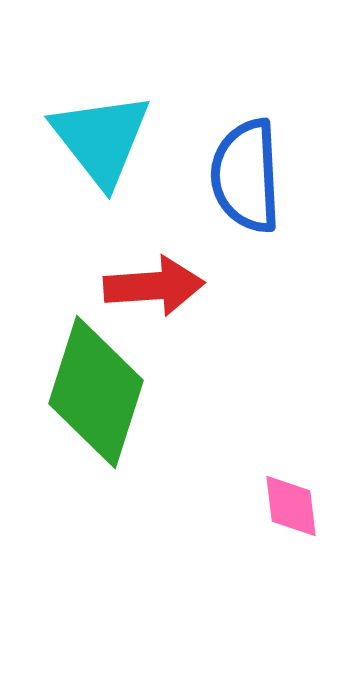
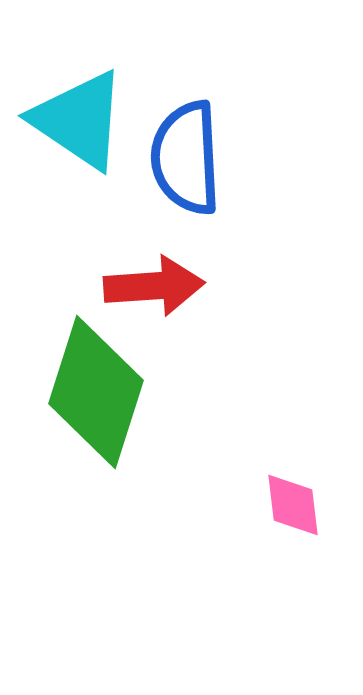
cyan triangle: moved 22 px left, 19 px up; rotated 18 degrees counterclockwise
blue semicircle: moved 60 px left, 18 px up
pink diamond: moved 2 px right, 1 px up
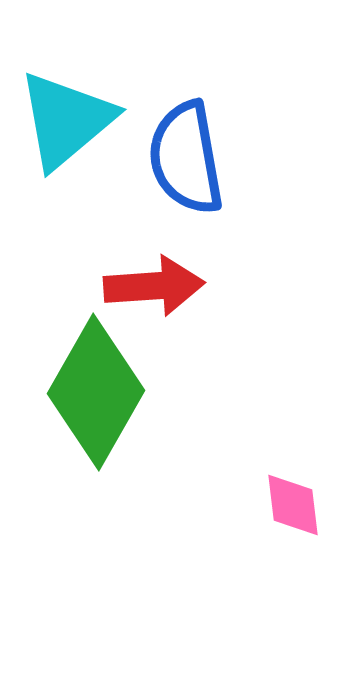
cyan triangle: moved 13 px left; rotated 46 degrees clockwise
blue semicircle: rotated 7 degrees counterclockwise
green diamond: rotated 12 degrees clockwise
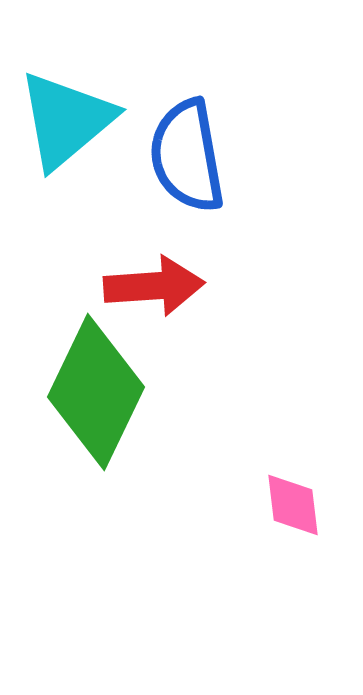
blue semicircle: moved 1 px right, 2 px up
green diamond: rotated 4 degrees counterclockwise
